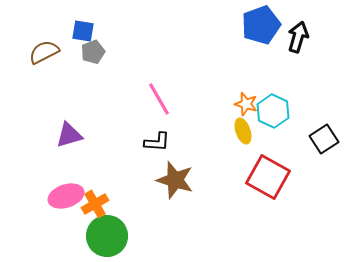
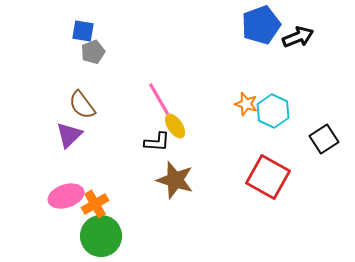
black arrow: rotated 52 degrees clockwise
brown semicircle: moved 38 px right, 53 px down; rotated 100 degrees counterclockwise
yellow ellipse: moved 68 px left, 5 px up; rotated 15 degrees counterclockwise
purple triangle: rotated 28 degrees counterclockwise
green circle: moved 6 px left
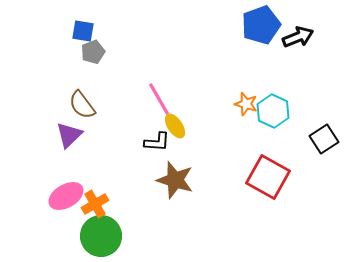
pink ellipse: rotated 12 degrees counterclockwise
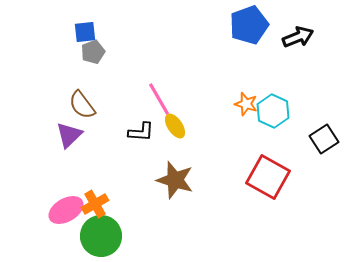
blue pentagon: moved 12 px left
blue square: moved 2 px right, 1 px down; rotated 15 degrees counterclockwise
black L-shape: moved 16 px left, 10 px up
pink ellipse: moved 14 px down
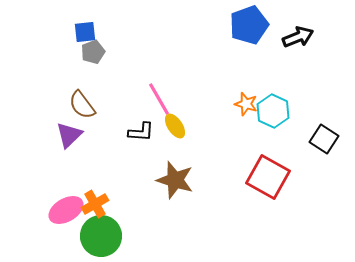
black square: rotated 24 degrees counterclockwise
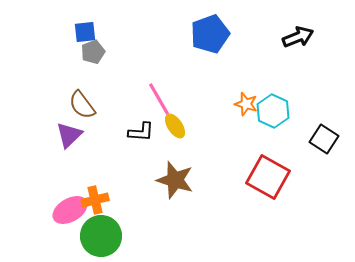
blue pentagon: moved 39 px left, 9 px down
orange cross: moved 4 px up; rotated 16 degrees clockwise
pink ellipse: moved 4 px right
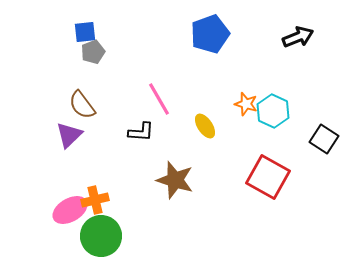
yellow ellipse: moved 30 px right
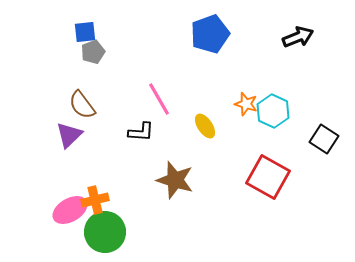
green circle: moved 4 px right, 4 px up
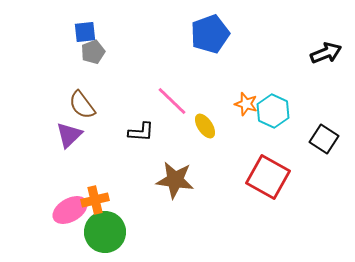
black arrow: moved 28 px right, 16 px down
pink line: moved 13 px right, 2 px down; rotated 16 degrees counterclockwise
brown star: rotated 9 degrees counterclockwise
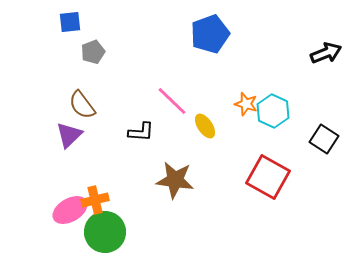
blue square: moved 15 px left, 10 px up
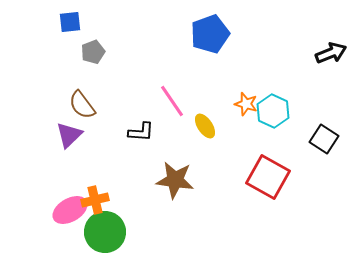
black arrow: moved 5 px right
pink line: rotated 12 degrees clockwise
